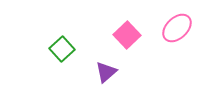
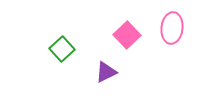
pink ellipse: moved 5 px left; rotated 40 degrees counterclockwise
purple triangle: rotated 15 degrees clockwise
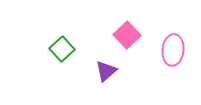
pink ellipse: moved 1 px right, 22 px down
purple triangle: moved 1 px up; rotated 15 degrees counterclockwise
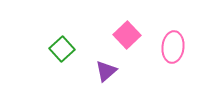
pink ellipse: moved 3 px up
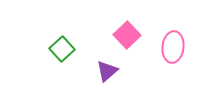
purple triangle: moved 1 px right
